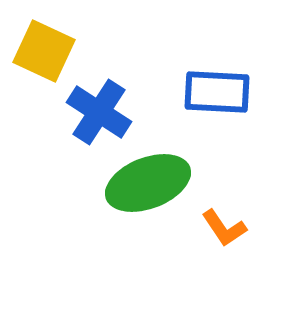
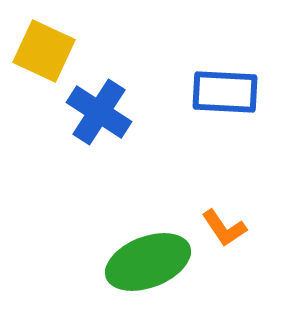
blue rectangle: moved 8 px right
green ellipse: moved 79 px down
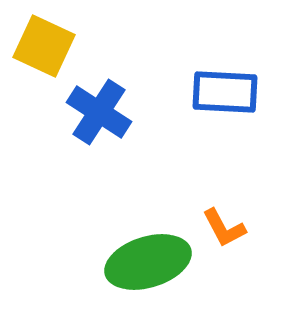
yellow square: moved 5 px up
orange L-shape: rotated 6 degrees clockwise
green ellipse: rotated 4 degrees clockwise
